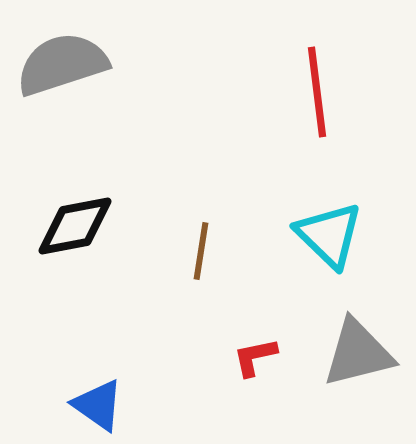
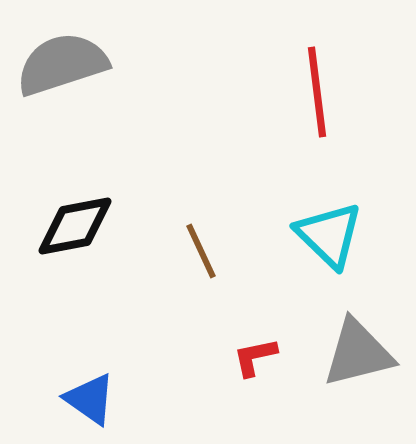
brown line: rotated 34 degrees counterclockwise
blue triangle: moved 8 px left, 6 px up
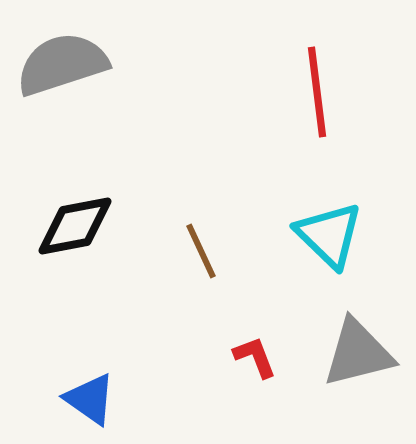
red L-shape: rotated 81 degrees clockwise
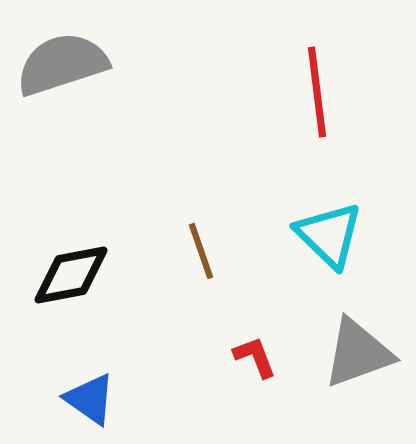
black diamond: moved 4 px left, 49 px down
brown line: rotated 6 degrees clockwise
gray triangle: rotated 6 degrees counterclockwise
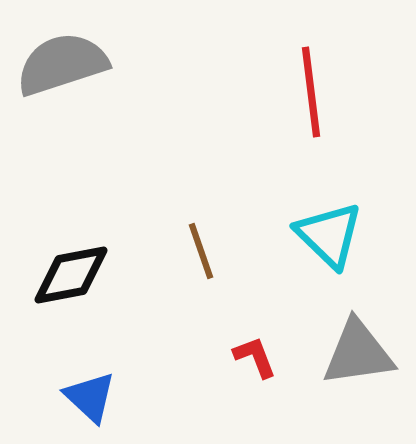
red line: moved 6 px left
gray triangle: rotated 12 degrees clockwise
blue triangle: moved 2 px up; rotated 8 degrees clockwise
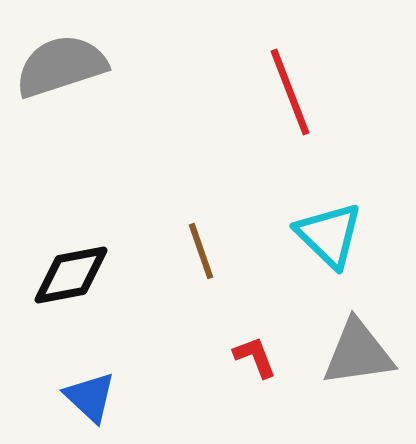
gray semicircle: moved 1 px left, 2 px down
red line: moved 21 px left; rotated 14 degrees counterclockwise
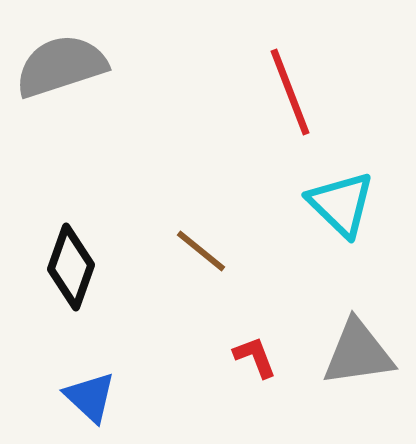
cyan triangle: moved 12 px right, 31 px up
brown line: rotated 32 degrees counterclockwise
black diamond: moved 8 px up; rotated 60 degrees counterclockwise
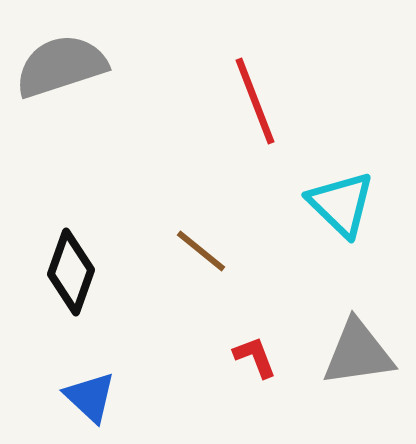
red line: moved 35 px left, 9 px down
black diamond: moved 5 px down
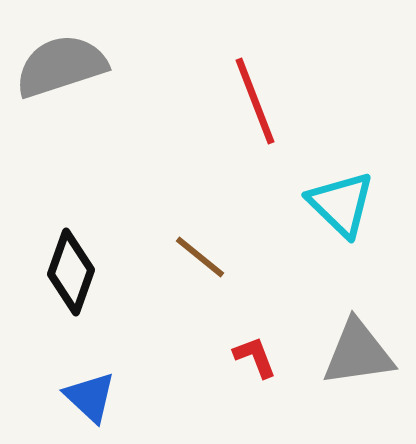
brown line: moved 1 px left, 6 px down
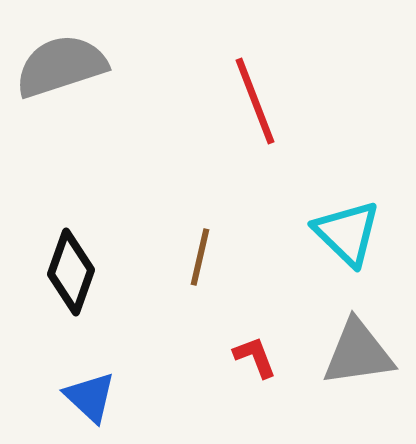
cyan triangle: moved 6 px right, 29 px down
brown line: rotated 64 degrees clockwise
